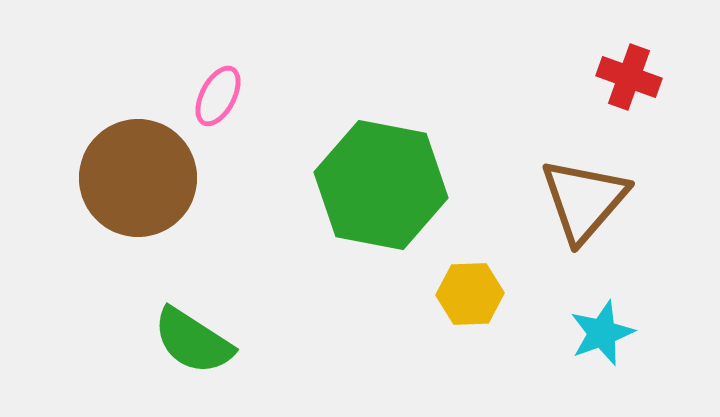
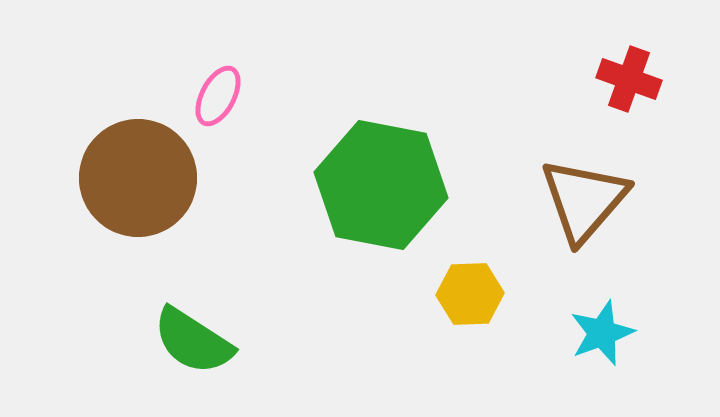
red cross: moved 2 px down
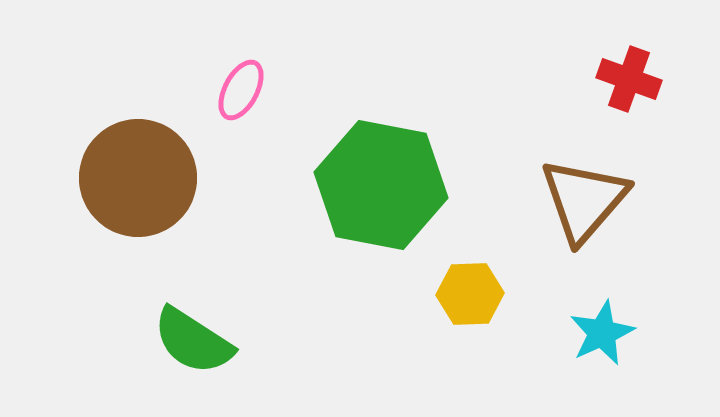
pink ellipse: moved 23 px right, 6 px up
cyan star: rotated 4 degrees counterclockwise
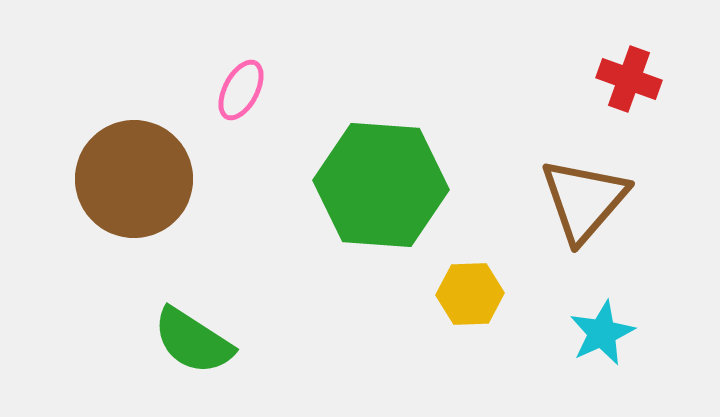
brown circle: moved 4 px left, 1 px down
green hexagon: rotated 7 degrees counterclockwise
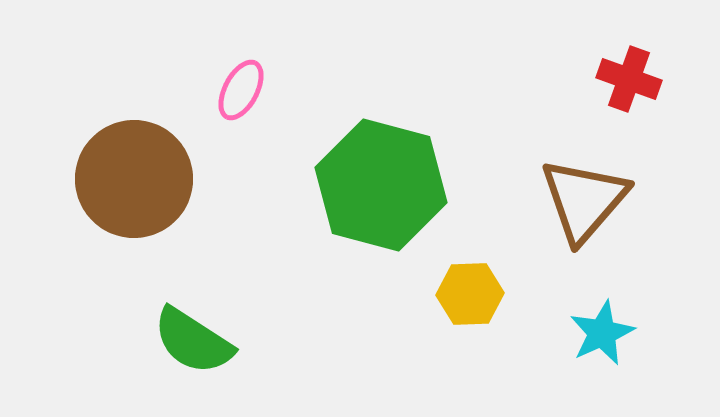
green hexagon: rotated 11 degrees clockwise
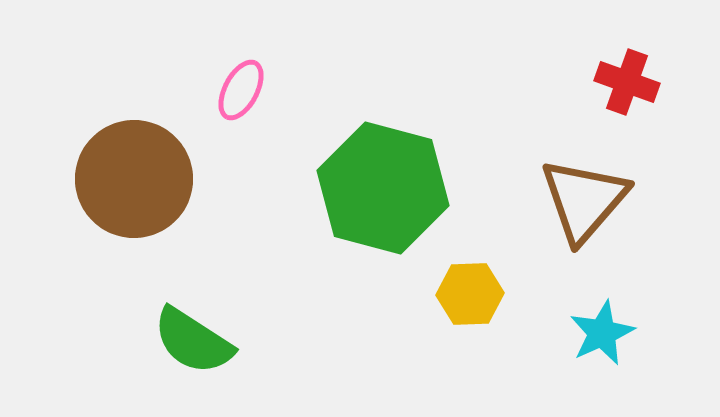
red cross: moved 2 px left, 3 px down
green hexagon: moved 2 px right, 3 px down
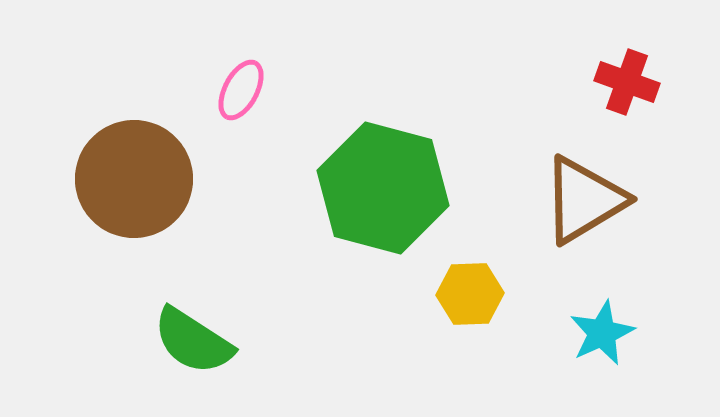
brown triangle: rotated 18 degrees clockwise
